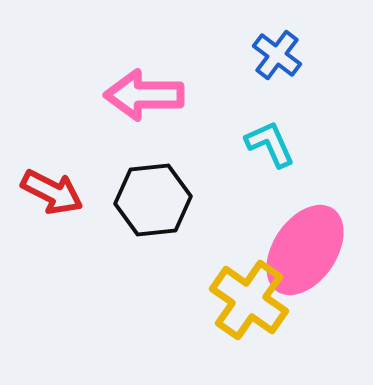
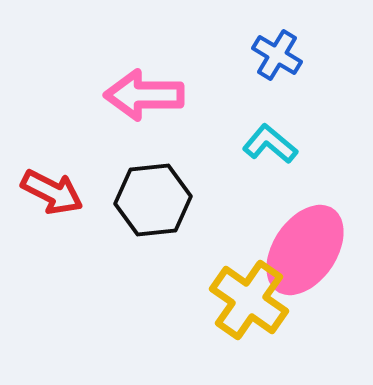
blue cross: rotated 6 degrees counterclockwise
cyan L-shape: rotated 26 degrees counterclockwise
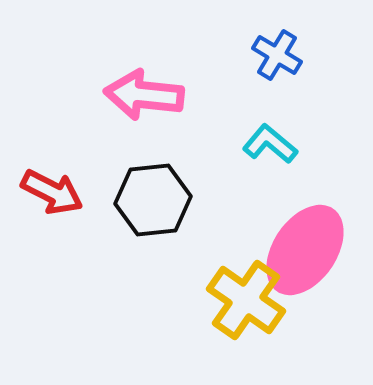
pink arrow: rotated 6 degrees clockwise
yellow cross: moved 3 px left
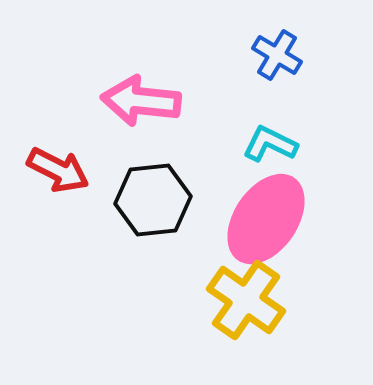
pink arrow: moved 3 px left, 6 px down
cyan L-shape: rotated 14 degrees counterclockwise
red arrow: moved 6 px right, 22 px up
pink ellipse: moved 39 px left, 31 px up
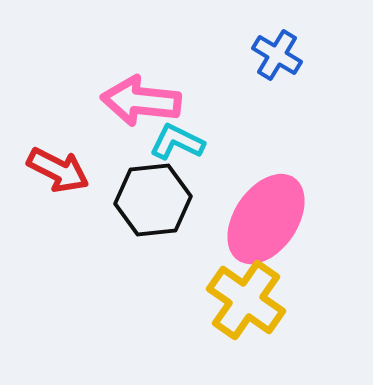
cyan L-shape: moved 93 px left, 2 px up
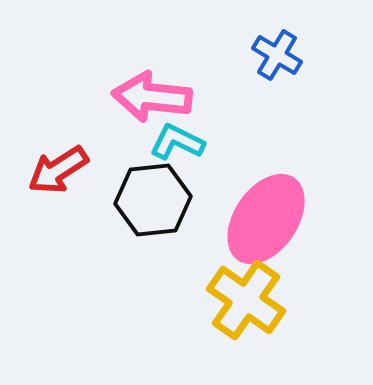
pink arrow: moved 11 px right, 4 px up
red arrow: rotated 120 degrees clockwise
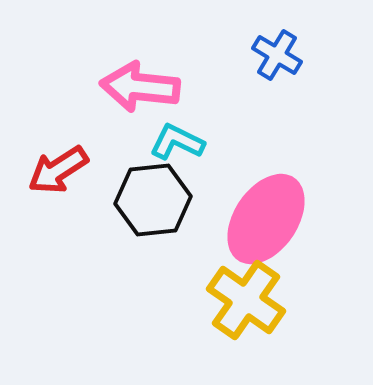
pink arrow: moved 12 px left, 10 px up
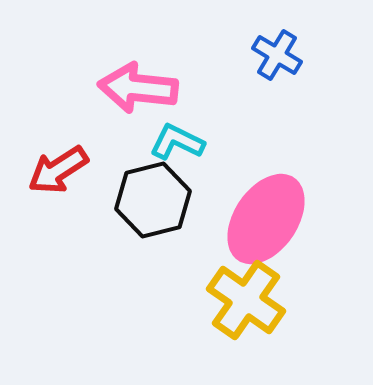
pink arrow: moved 2 px left, 1 px down
black hexagon: rotated 8 degrees counterclockwise
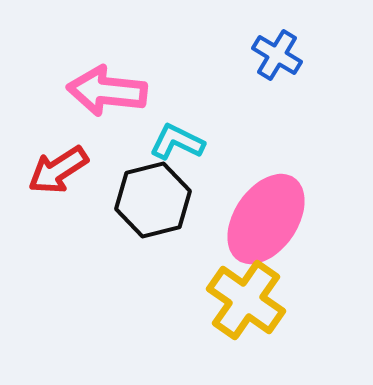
pink arrow: moved 31 px left, 3 px down
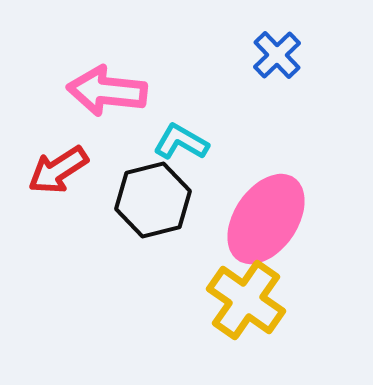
blue cross: rotated 15 degrees clockwise
cyan L-shape: moved 4 px right; rotated 4 degrees clockwise
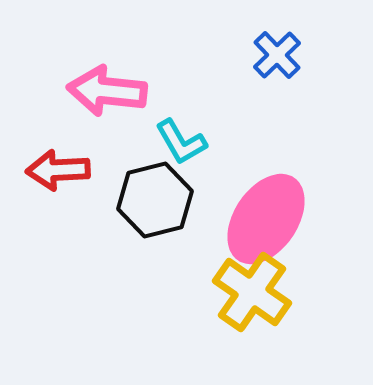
cyan L-shape: rotated 150 degrees counterclockwise
red arrow: rotated 30 degrees clockwise
black hexagon: moved 2 px right
yellow cross: moved 6 px right, 8 px up
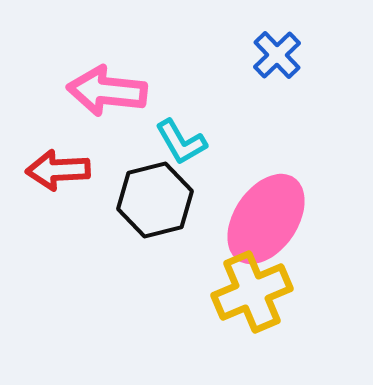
yellow cross: rotated 32 degrees clockwise
